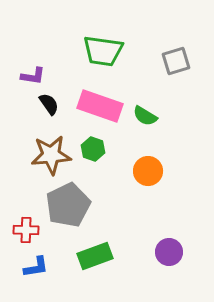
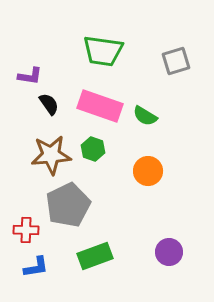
purple L-shape: moved 3 px left
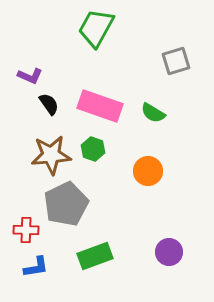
green trapezoid: moved 7 px left, 23 px up; rotated 111 degrees clockwise
purple L-shape: rotated 15 degrees clockwise
green semicircle: moved 8 px right, 3 px up
gray pentagon: moved 2 px left, 1 px up
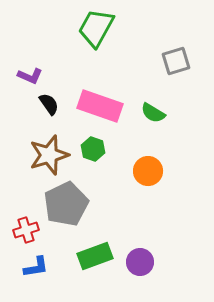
brown star: moved 2 px left; rotated 12 degrees counterclockwise
red cross: rotated 20 degrees counterclockwise
purple circle: moved 29 px left, 10 px down
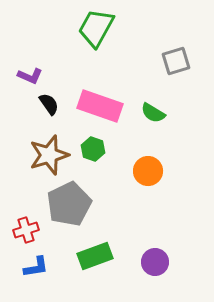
gray pentagon: moved 3 px right
purple circle: moved 15 px right
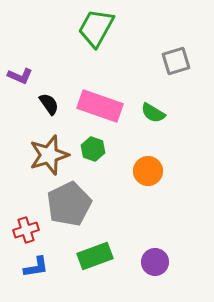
purple L-shape: moved 10 px left
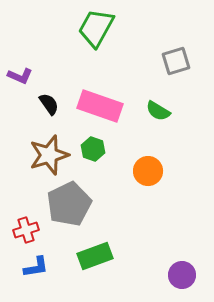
green semicircle: moved 5 px right, 2 px up
purple circle: moved 27 px right, 13 px down
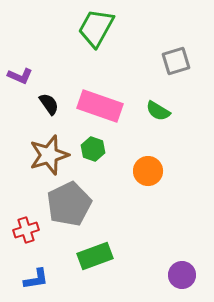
blue L-shape: moved 12 px down
